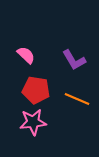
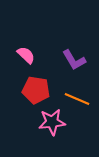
pink star: moved 19 px right
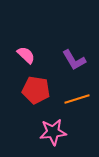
orange line: rotated 40 degrees counterclockwise
pink star: moved 1 px right, 10 px down
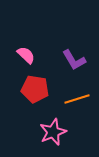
red pentagon: moved 1 px left, 1 px up
pink star: rotated 16 degrees counterclockwise
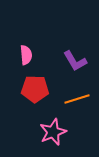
pink semicircle: rotated 42 degrees clockwise
purple L-shape: moved 1 px right, 1 px down
red pentagon: rotated 8 degrees counterclockwise
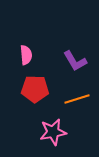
pink star: rotated 12 degrees clockwise
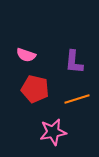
pink semicircle: rotated 114 degrees clockwise
purple L-shape: moved 1 px left, 1 px down; rotated 35 degrees clockwise
red pentagon: rotated 12 degrees clockwise
